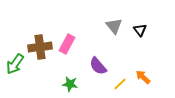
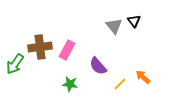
black triangle: moved 6 px left, 9 px up
pink rectangle: moved 6 px down
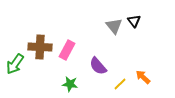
brown cross: rotated 10 degrees clockwise
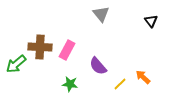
black triangle: moved 17 px right
gray triangle: moved 13 px left, 12 px up
green arrow: moved 1 px right; rotated 15 degrees clockwise
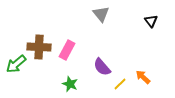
brown cross: moved 1 px left
purple semicircle: moved 4 px right, 1 px down
green star: rotated 14 degrees clockwise
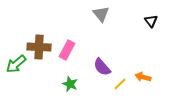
orange arrow: rotated 28 degrees counterclockwise
